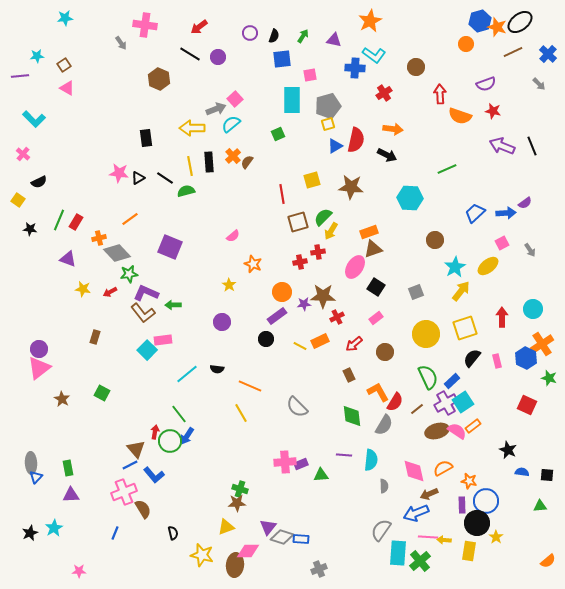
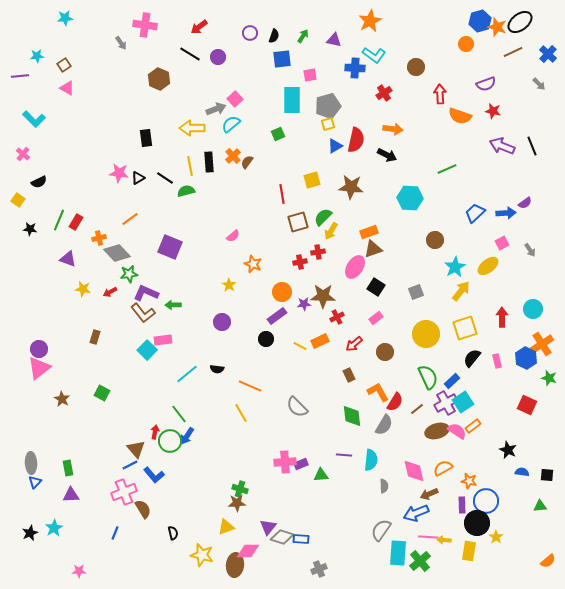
blue triangle at (36, 477): moved 1 px left, 5 px down
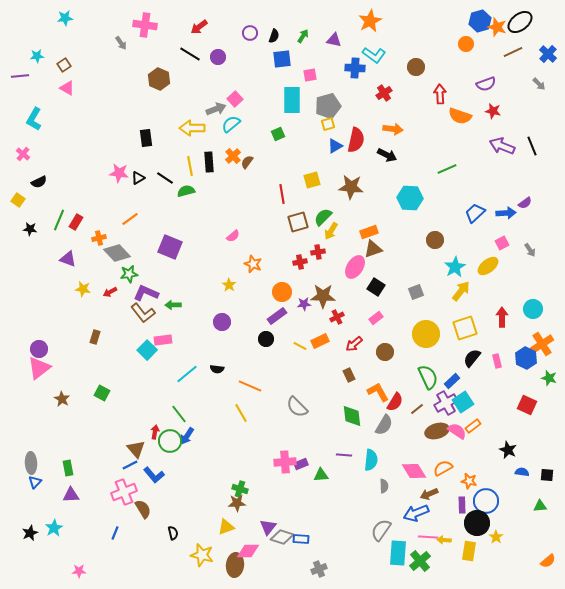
cyan L-shape at (34, 119): rotated 75 degrees clockwise
pink diamond at (414, 471): rotated 20 degrees counterclockwise
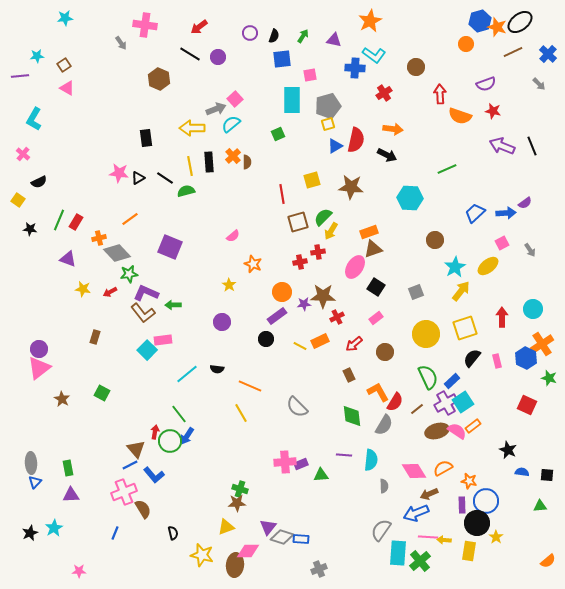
brown semicircle at (247, 162): rotated 144 degrees clockwise
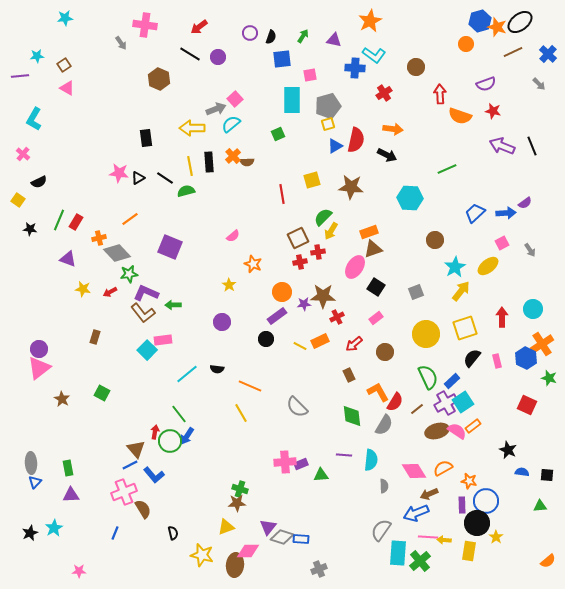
black semicircle at (274, 36): moved 3 px left, 1 px down
brown semicircle at (247, 162): rotated 88 degrees clockwise
brown square at (298, 222): moved 16 px down; rotated 10 degrees counterclockwise
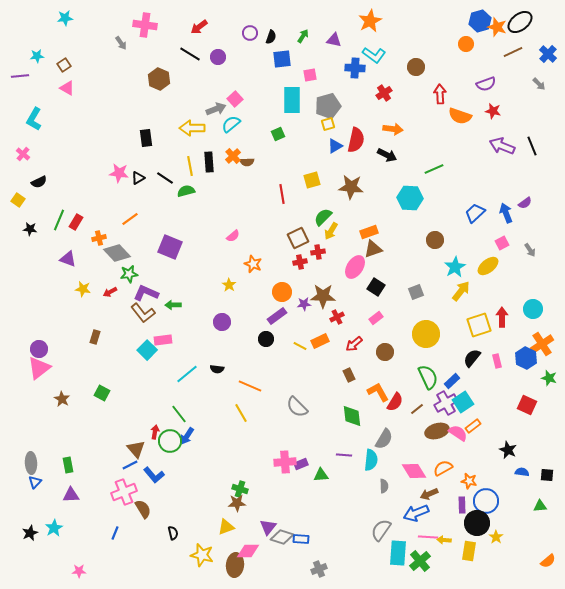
green line at (447, 169): moved 13 px left
blue arrow at (506, 213): rotated 108 degrees counterclockwise
yellow square at (465, 328): moved 14 px right, 3 px up
gray semicircle at (384, 425): moved 14 px down
pink semicircle at (457, 431): moved 1 px right, 2 px down
green rectangle at (68, 468): moved 3 px up
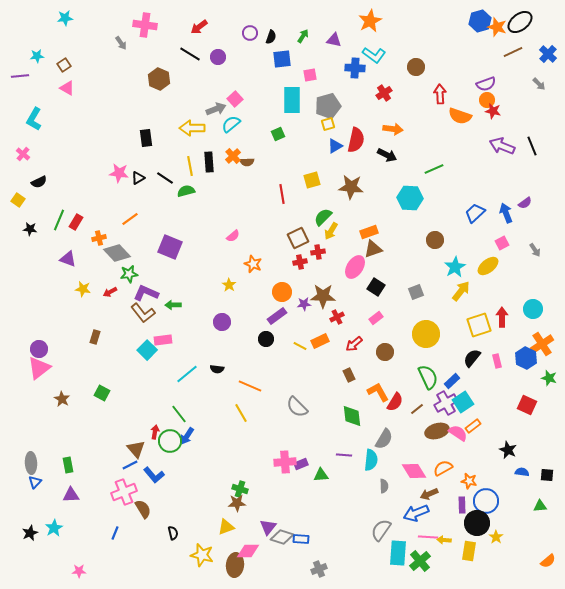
orange circle at (466, 44): moved 21 px right, 56 px down
gray arrow at (530, 250): moved 5 px right
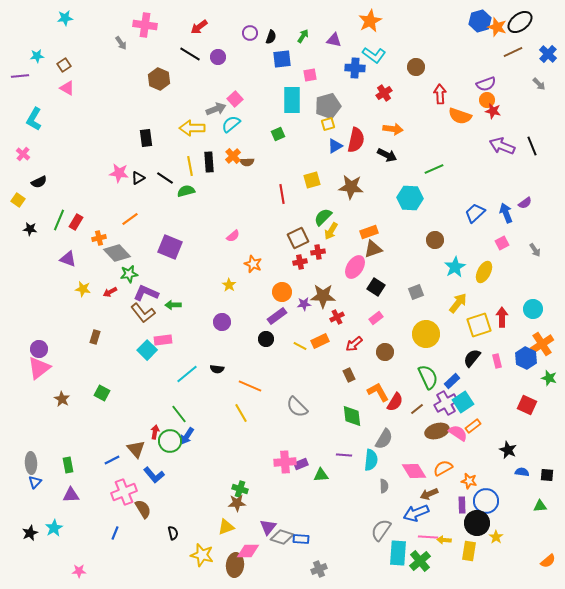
yellow ellipse at (488, 266): moved 4 px left, 6 px down; rotated 25 degrees counterclockwise
yellow arrow at (461, 291): moved 3 px left, 12 px down
blue line at (130, 465): moved 18 px left, 5 px up
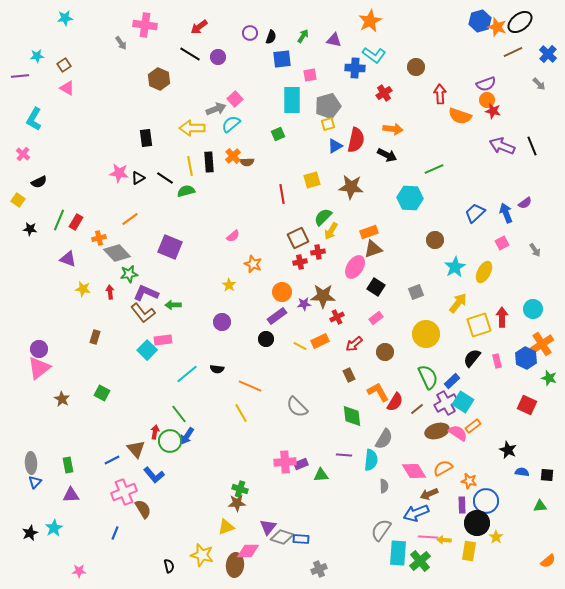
red arrow at (110, 292): rotated 112 degrees clockwise
cyan square at (463, 402): rotated 25 degrees counterclockwise
black semicircle at (173, 533): moved 4 px left, 33 px down
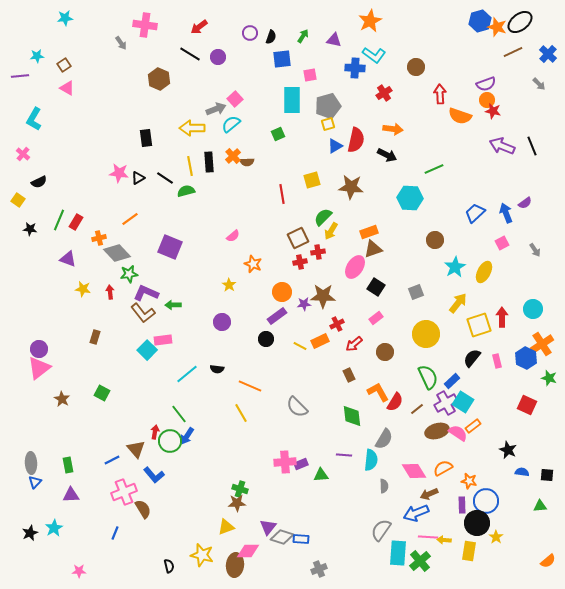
red cross at (337, 317): moved 7 px down
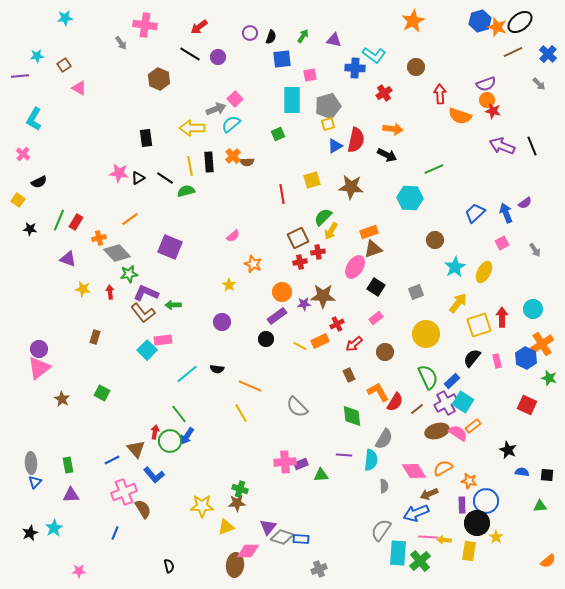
orange star at (370, 21): moved 43 px right
pink triangle at (67, 88): moved 12 px right
yellow star at (202, 555): moved 49 px up; rotated 15 degrees counterclockwise
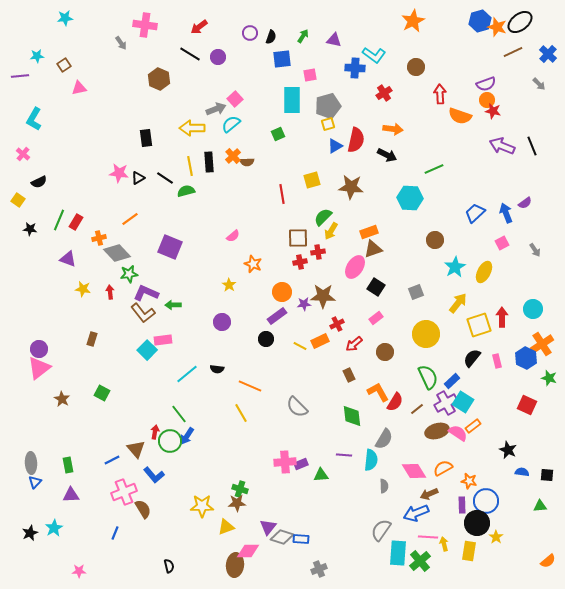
pink triangle at (79, 88): rotated 42 degrees counterclockwise
brown square at (298, 238): rotated 25 degrees clockwise
brown rectangle at (95, 337): moved 3 px left, 2 px down
yellow arrow at (444, 540): moved 4 px down; rotated 72 degrees clockwise
